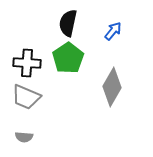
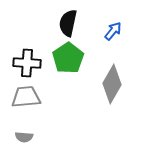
gray diamond: moved 3 px up
gray trapezoid: rotated 152 degrees clockwise
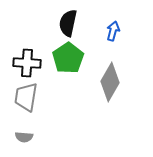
blue arrow: rotated 24 degrees counterclockwise
gray diamond: moved 2 px left, 2 px up
gray trapezoid: rotated 76 degrees counterclockwise
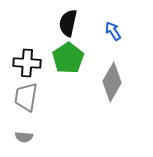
blue arrow: rotated 48 degrees counterclockwise
gray diamond: moved 2 px right
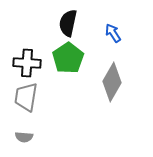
blue arrow: moved 2 px down
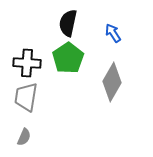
gray semicircle: rotated 72 degrees counterclockwise
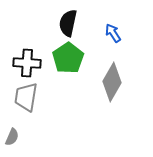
gray semicircle: moved 12 px left
